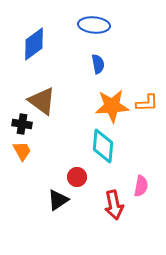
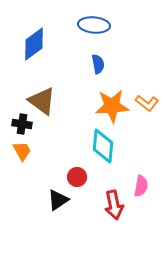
orange L-shape: rotated 40 degrees clockwise
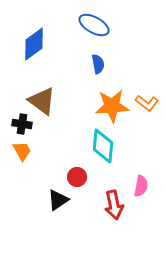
blue ellipse: rotated 24 degrees clockwise
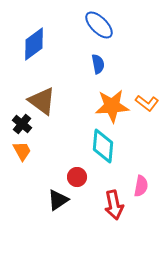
blue ellipse: moved 5 px right; rotated 16 degrees clockwise
black cross: rotated 30 degrees clockwise
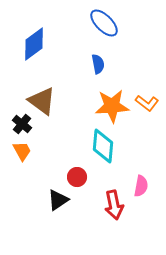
blue ellipse: moved 5 px right, 2 px up
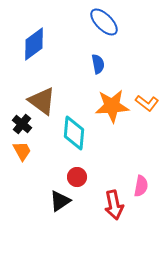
blue ellipse: moved 1 px up
cyan diamond: moved 29 px left, 13 px up
black triangle: moved 2 px right, 1 px down
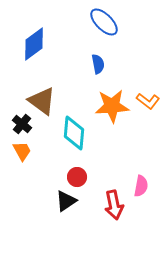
orange L-shape: moved 1 px right, 2 px up
black triangle: moved 6 px right
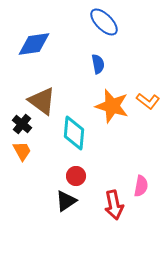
blue diamond: rotated 28 degrees clockwise
orange star: rotated 20 degrees clockwise
red circle: moved 1 px left, 1 px up
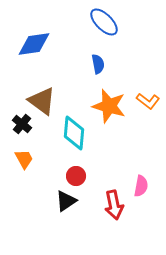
orange star: moved 3 px left
orange trapezoid: moved 2 px right, 8 px down
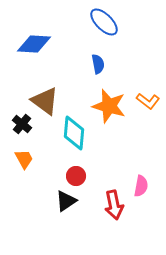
blue diamond: rotated 12 degrees clockwise
brown triangle: moved 3 px right
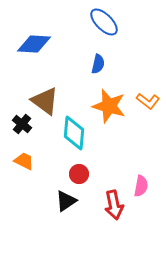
blue semicircle: rotated 24 degrees clockwise
orange trapezoid: moved 2 px down; rotated 35 degrees counterclockwise
red circle: moved 3 px right, 2 px up
